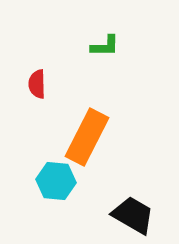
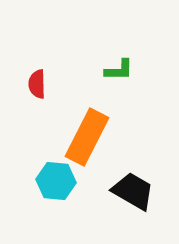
green L-shape: moved 14 px right, 24 px down
black trapezoid: moved 24 px up
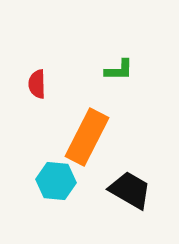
black trapezoid: moved 3 px left, 1 px up
